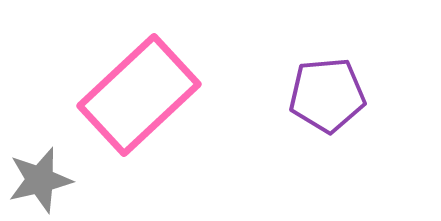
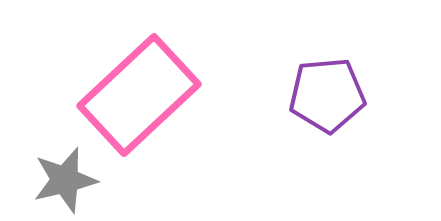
gray star: moved 25 px right
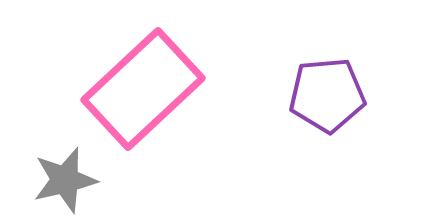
pink rectangle: moved 4 px right, 6 px up
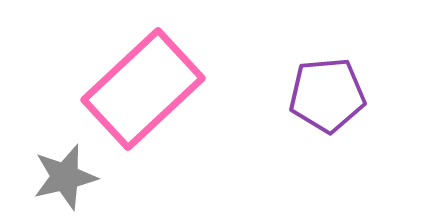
gray star: moved 3 px up
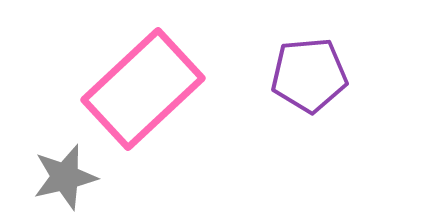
purple pentagon: moved 18 px left, 20 px up
